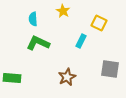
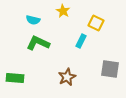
cyan semicircle: moved 1 px down; rotated 72 degrees counterclockwise
yellow square: moved 3 px left
green rectangle: moved 3 px right
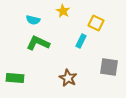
gray square: moved 1 px left, 2 px up
brown star: moved 1 px right, 1 px down; rotated 18 degrees counterclockwise
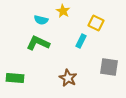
cyan semicircle: moved 8 px right
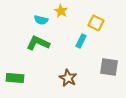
yellow star: moved 2 px left
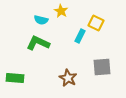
cyan rectangle: moved 1 px left, 5 px up
gray square: moved 7 px left; rotated 12 degrees counterclockwise
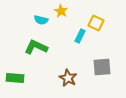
green L-shape: moved 2 px left, 4 px down
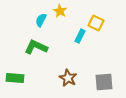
yellow star: moved 1 px left
cyan semicircle: rotated 104 degrees clockwise
gray square: moved 2 px right, 15 px down
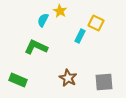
cyan semicircle: moved 2 px right
green rectangle: moved 3 px right, 2 px down; rotated 18 degrees clockwise
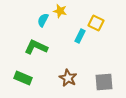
yellow star: rotated 16 degrees counterclockwise
green rectangle: moved 5 px right, 2 px up
